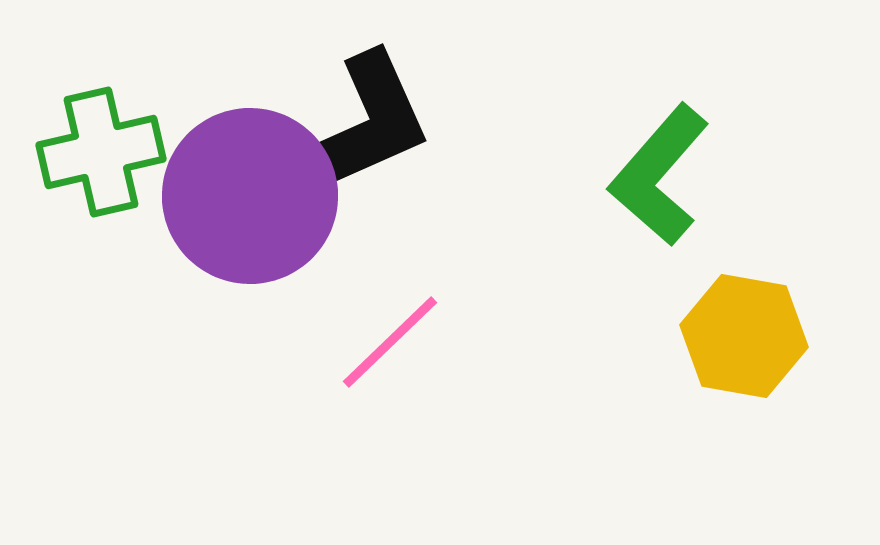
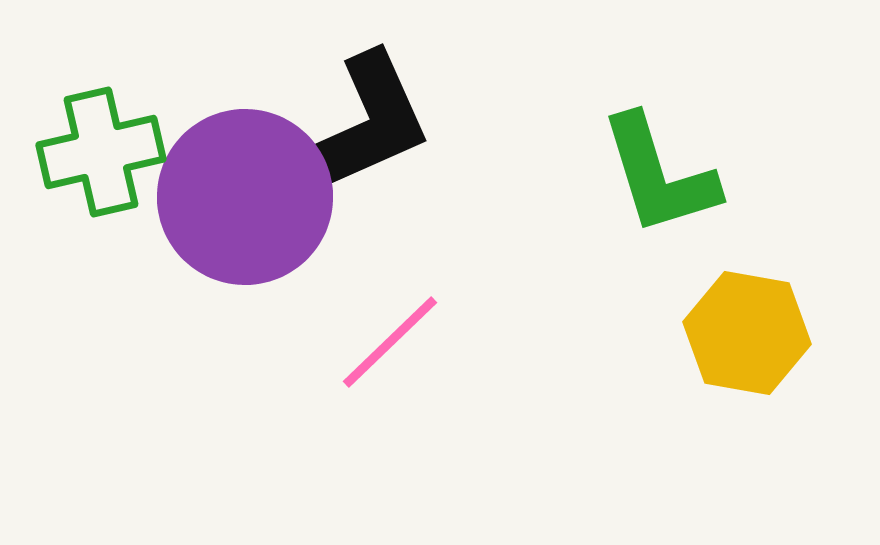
green L-shape: rotated 58 degrees counterclockwise
purple circle: moved 5 px left, 1 px down
yellow hexagon: moved 3 px right, 3 px up
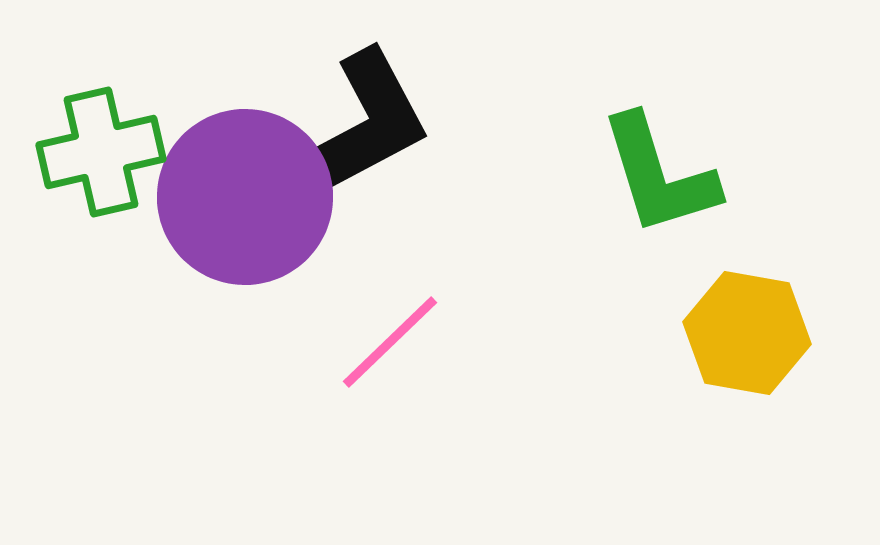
black L-shape: rotated 4 degrees counterclockwise
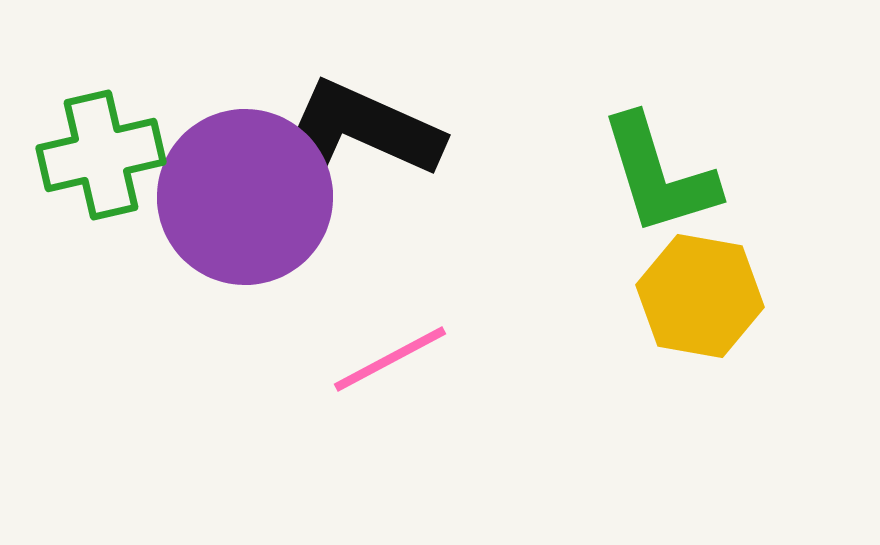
black L-shape: moved 4 px left, 5 px down; rotated 128 degrees counterclockwise
green cross: moved 3 px down
yellow hexagon: moved 47 px left, 37 px up
pink line: moved 17 px down; rotated 16 degrees clockwise
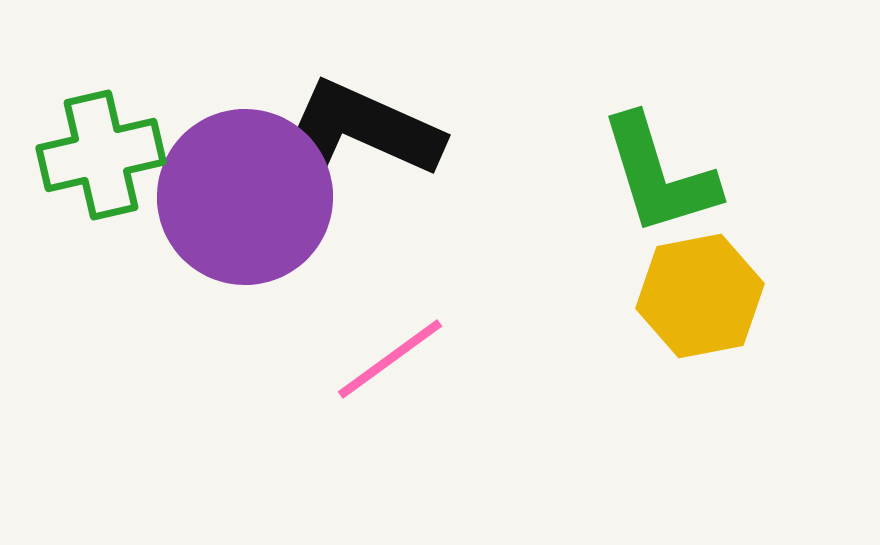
yellow hexagon: rotated 21 degrees counterclockwise
pink line: rotated 8 degrees counterclockwise
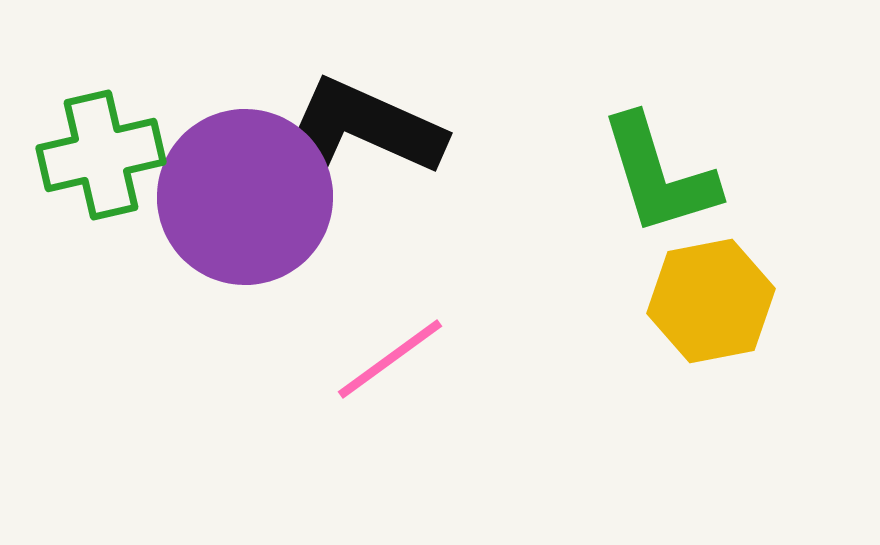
black L-shape: moved 2 px right, 2 px up
yellow hexagon: moved 11 px right, 5 px down
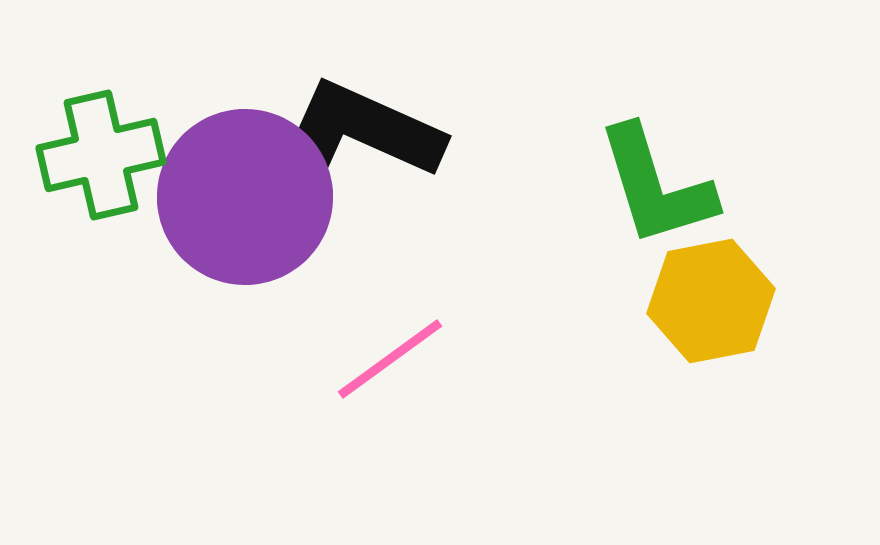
black L-shape: moved 1 px left, 3 px down
green L-shape: moved 3 px left, 11 px down
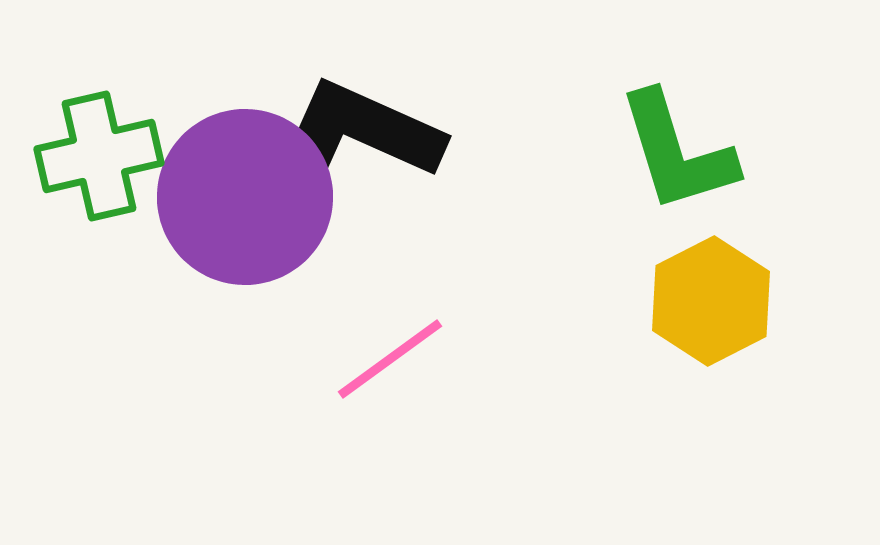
green cross: moved 2 px left, 1 px down
green L-shape: moved 21 px right, 34 px up
yellow hexagon: rotated 16 degrees counterclockwise
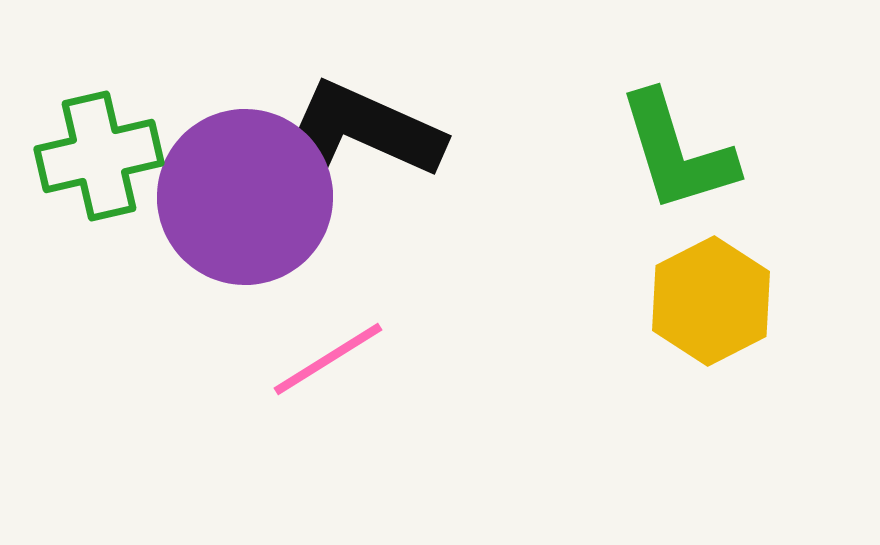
pink line: moved 62 px left; rotated 4 degrees clockwise
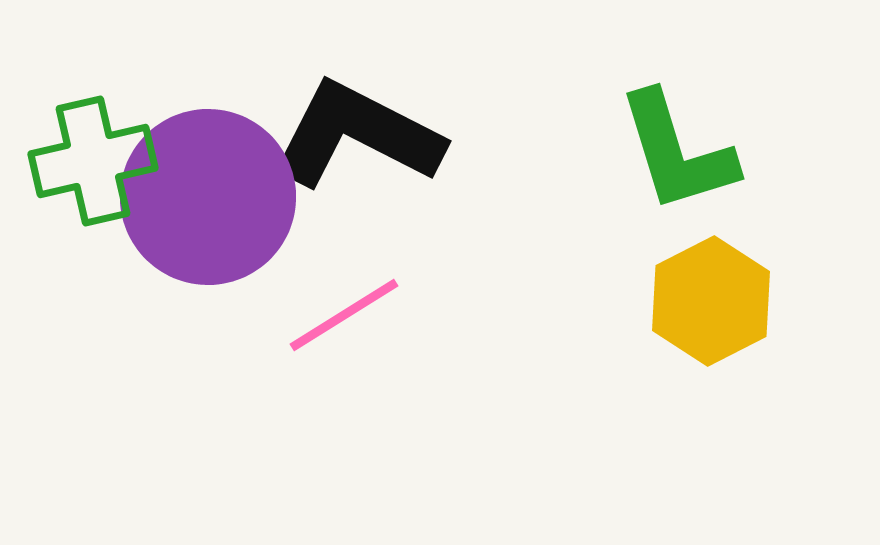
black L-shape: rotated 3 degrees clockwise
green cross: moved 6 px left, 5 px down
purple circle: moved 37 px left
pink line: moved 16 px right, 44 px up
